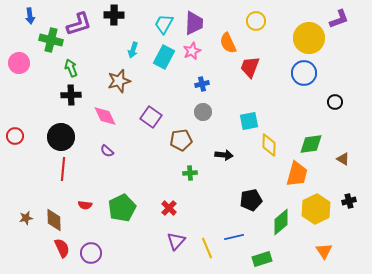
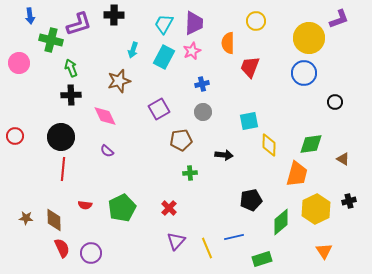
orange semicircle at (228, 43): rotated 25 degrees clockwise
purple square at (151, 117): moved 8 px right, 8 px up; rotated 25 degrees clockwise
brown star at (26, 218): rotated 16 degrees clockwise
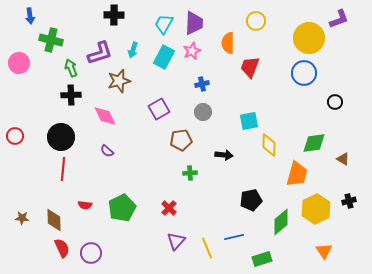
purple L-shape at (79, 24): moved 21 px right, 29 px down
green diamond at (311, 144): moved 3 px right, 1 px up
brown star at (26, 218): moved 4 px left
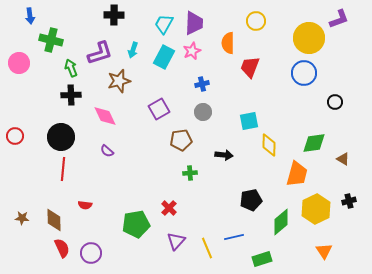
green pentagon at (122, 208): moved 14 px right, 16 px down; rotated 16 degrees clockwise
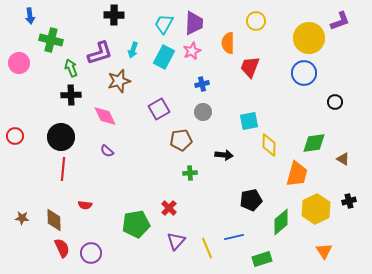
purple L-shape at (339, 19): moved 1 px right, 2 px down
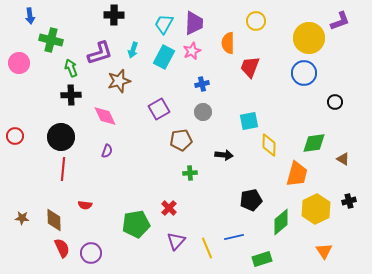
purple semicircle at (107, 151): rotated 112 degrees counterclockwise
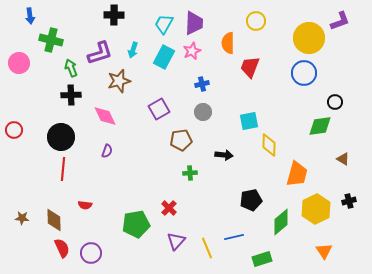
red circle at (15, 136): moved 1 px left, 6 px up
green diamond at (314, 143): moved 6 px right, 17 px up
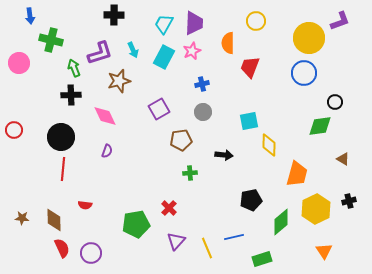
cyan arrow at (133, 50): rotated 42 degrees counterclockwise
green arrow at (71, 68): moved 3 px right
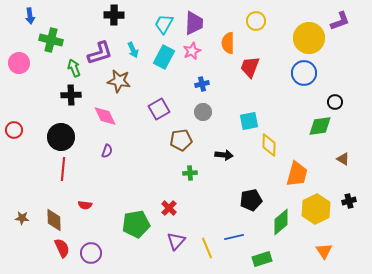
brown star at (119, 81): rotated 25 degrees clockwise
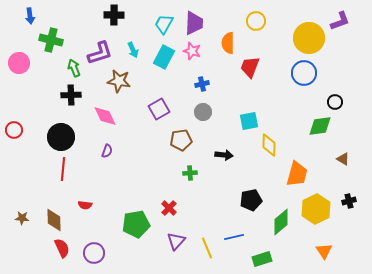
pink star at (192, 51): rotated 30 degrees counterclockwise
purple circle at (91, 253): moved 3 px right
